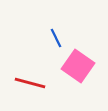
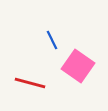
blue line: moved 4 px left, 2 px down
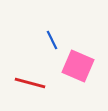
pink square: rotated 12 degrees counterclockwise
